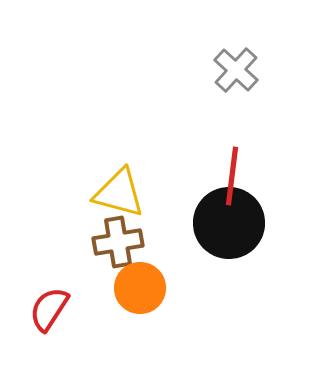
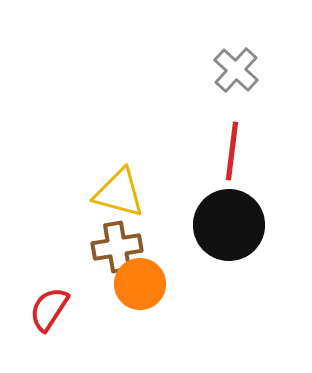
red line: moved 25 px up
black circle: moved 2 px down
brown cross: moved 1 px left, 5 px down
orange circle: moved 4 px up
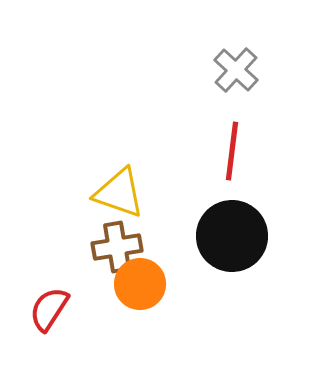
yellow triangle: rotated 4 degrees clockwise
black circle: moved 3 px right, 11 px down
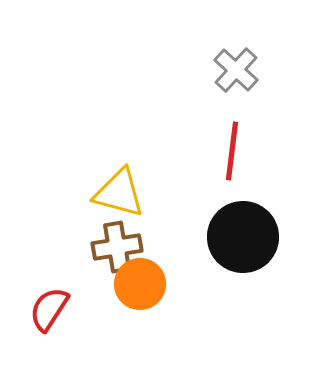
yellow triangle: rotated 4 degrees counterclockwise
black circle: moved 11 px right, 1 px down
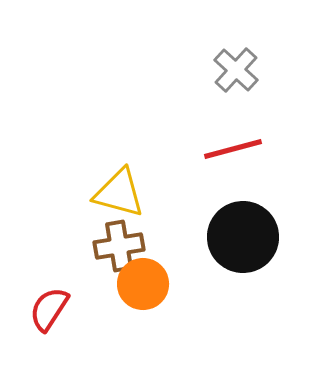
red line: moved 1 px right, 2 px up; rotated 68 degrees clockwise
brown cross: moved 2 px right, 1 px up
orange circle: moved 3 px right
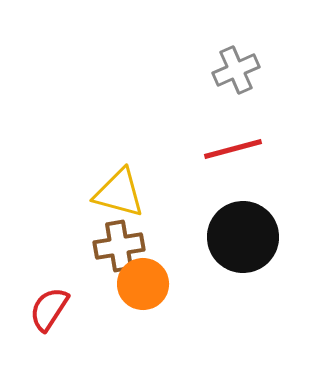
gray cross: rotated 24 degrees clockwise
